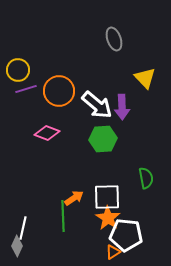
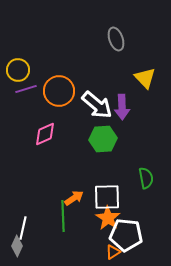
gray ellipse: moved 2 px right
pink diamond: moved 2 px left, 1 px down; rotated 45 degrees counterclockwise
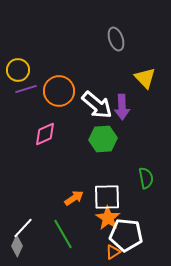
green line: moved 18 px down; rotated 28 degrees counterclockwise
white line: rotated 30 degrees clockwise
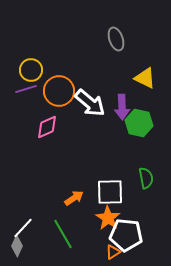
yellow circle: moved 13 px right
yellow triangle: rotated 20 degrees counterclockwise
white arrow: moved 7 px left, 2 px up
pink diamond: moved 2 px right, 7 px up
green hexagon: moved 36 px right, 16 px up; rotated 16 degrees clockwise
white square: moved 3 px right, 5 px up
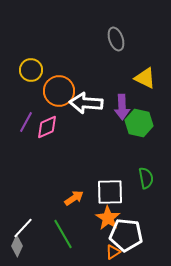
purple line: moved 33 px down; rotated 45 degrees counterclockwise
white arrow: moved 4 px left; rotated 144 degrees clockwise
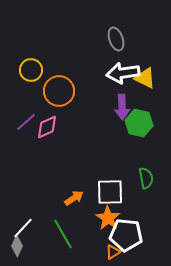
white arrow: moved 37 px right, 30 px up; rotated 12 degrees counterclockwise
purple line: rotated 20 degrees clockwise
